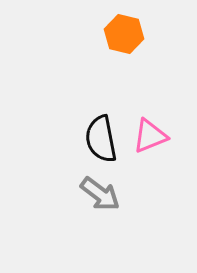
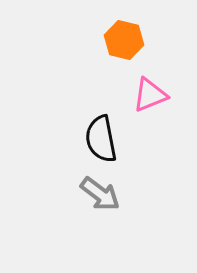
orange hexagon: moved 6 px down
pink triangle: moved 41 px up
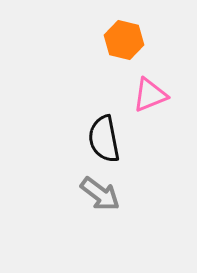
black semicircle: moved 3 px right
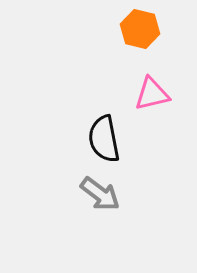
orange hexagon: moved 16 px right, 11 px up
pink triangle: moved 2 px right, 1 px up; rotated 9 degrees clockwise
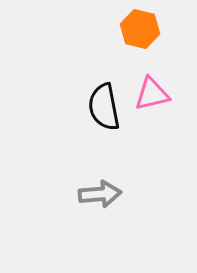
black semicircle: moved 32 px up
gray arrow: rotated 42 degrees counterclockwise
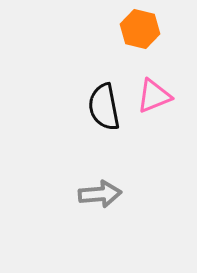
pink triangle: moved 2 px right, 2 px down; rotated 9 degrees counterclockwise
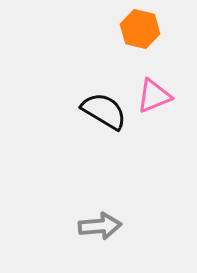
black semicircle: moved 4 px down; rotated 132 degrees clockwise
gray arrow: moved 32 px down
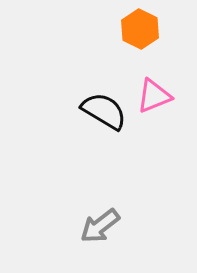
orange hexagon: rotated 12 degrees clockwise
gray arrow: rotated 147 degrees clockwise
